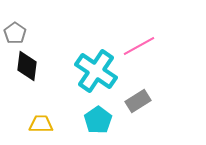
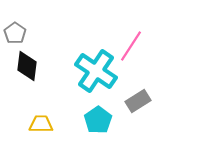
pink line: moved 8 px left; rotated 28 degrees counterclockwise
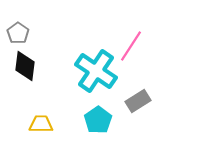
gray pentagon: moved 3 px right
black diamond: moved 2 px left
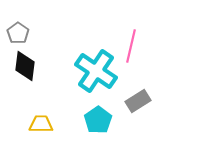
pink line: rotated 20 degrees counterclockwise
